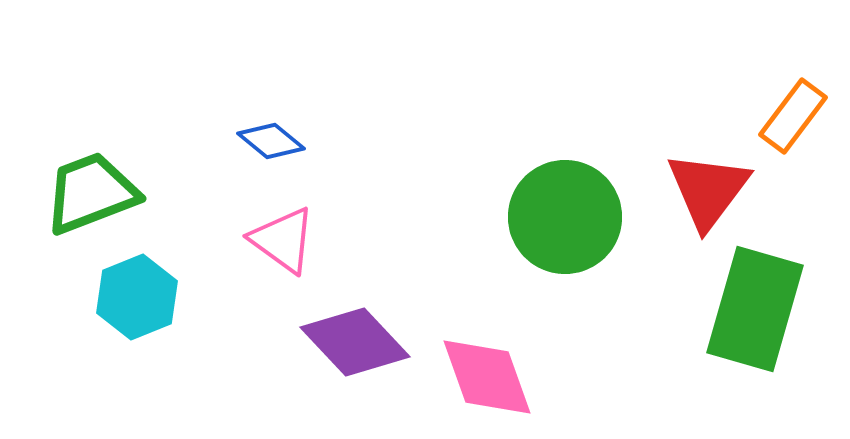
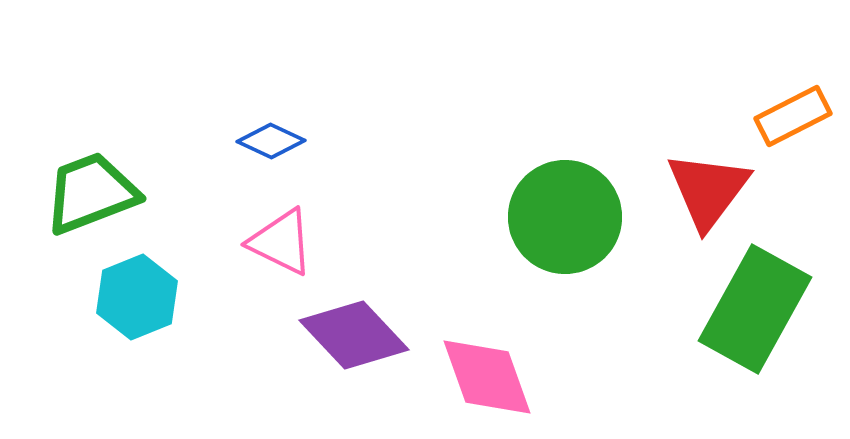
orange rectangle: rotated 26 degrees clockwise
blue diamond: rotated 14 degrees counterclockwise
pink triangle: moved 2 px left, 2 px down; rotated 10 degrees counterclockwise
green rectangle: rotated 13 degrees clockwise
purple diamond: moved 1 px left, 7 px up
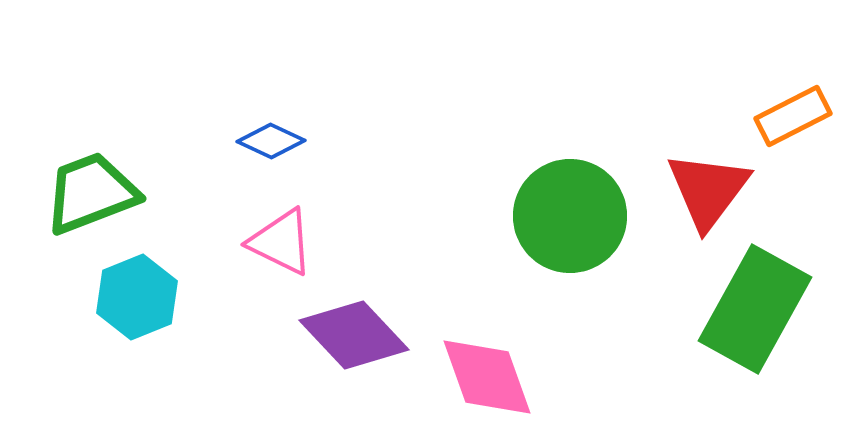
green circle: moved 5 px right, 1 px up
